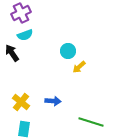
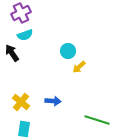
green line: moved 6 px right, 2 px up
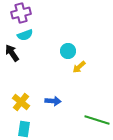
purple cross: rotated 12 degrees clockwise
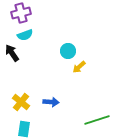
blue arrow: moved 2 px left, 1 px down
green line: rotated 35 degrees counterclockwise
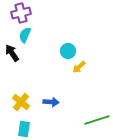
cyan semicircle: rotated 133 degrees clockwise
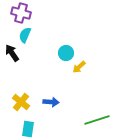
purple cross: rotated 30 degrees clockwise
cyan circle: moved 2 px left, 2 px down
cyan rectangle: moved 4 px right
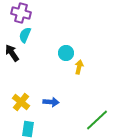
yellow arrow: rotated 144 degrees clockwise
green line: rotated 25 degrees counterclockwise
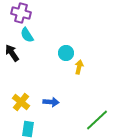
cyan semicircle: moved 2 px right; rotated 56 degrees counterclockwise
